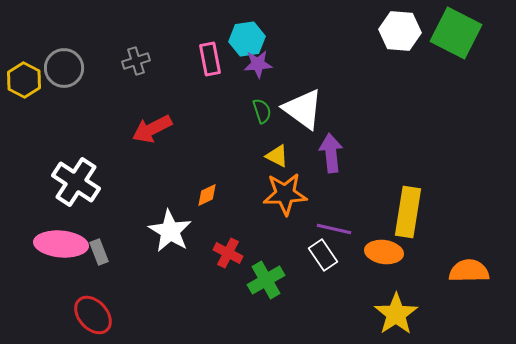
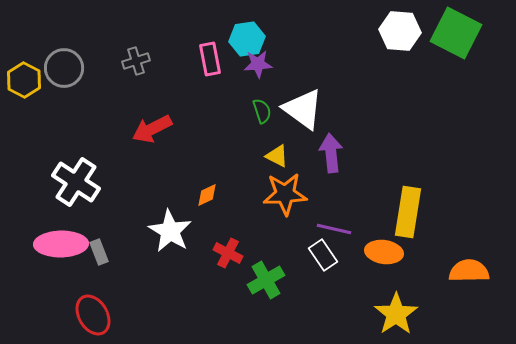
pink ellipse: rotated 6 degrees counterclockwise
red ellipse: rotated 12 degrees clockwise
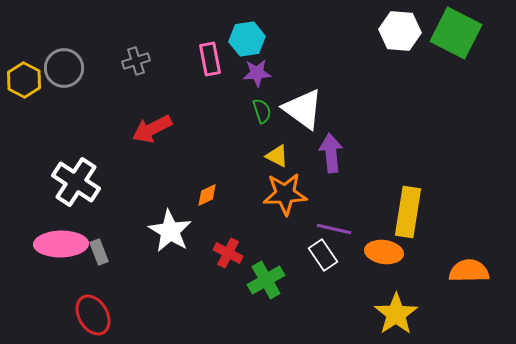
purple star: moved 1 px left, 9 px down
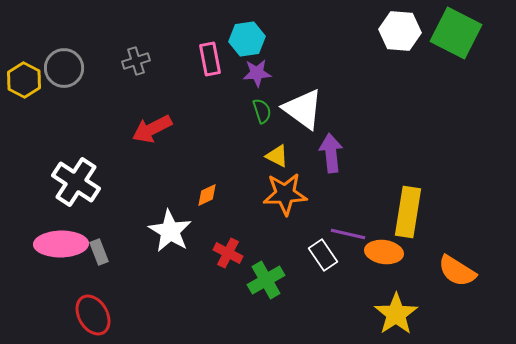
purple line: moved 14 px right, 5 px down
orange semicircle: moved 12 px left; rotated 147 degrees counterclockwise
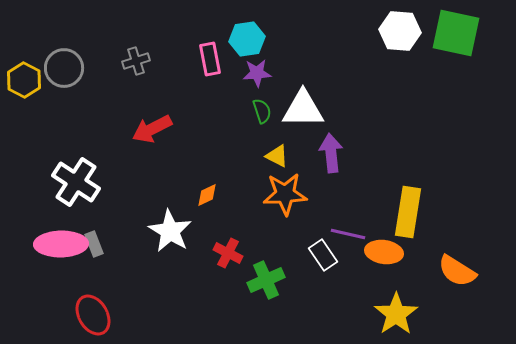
green square: rotated 15 degrees counterclockwise
white triangle: rotated 36 degrees counterclockwise
gray rectangle: moved 5 px left, 8 px up
green cross: rotated 6 degrees clockwise
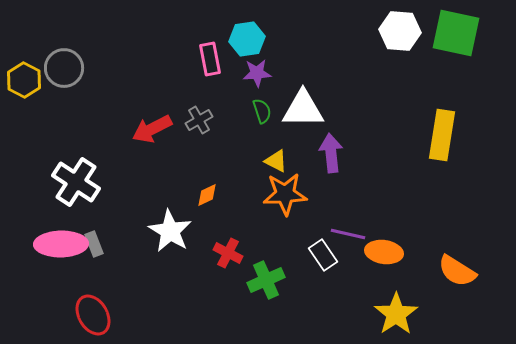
gray cross: moved 63 px right, 59 px down; rotated 12 degrees counterclockwise
yellow triangle: moved 1 px left, 5 px down
yellow rectangle: moved 34 px right, 77 px up
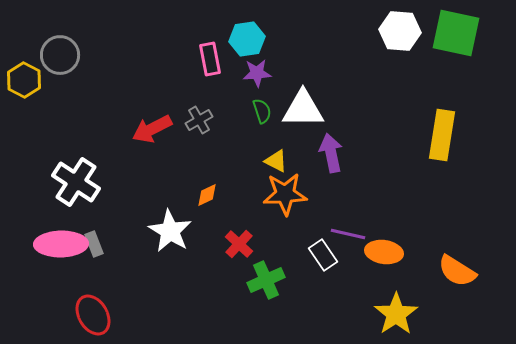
gray circle: moved 4 px left, 13 px up
purple arrow: rotated 6 degrees counterclockwise
red cross: moved 11 px right, 9 px up; rotated 16 degrees clockwise
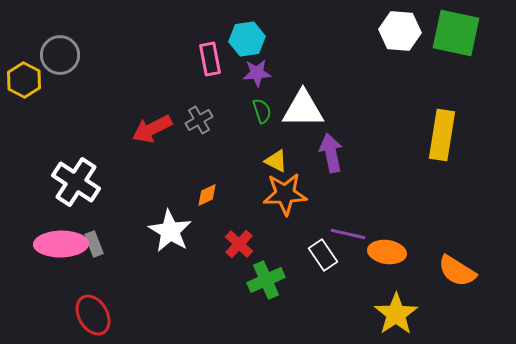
orange ellipse: moved 3 px right
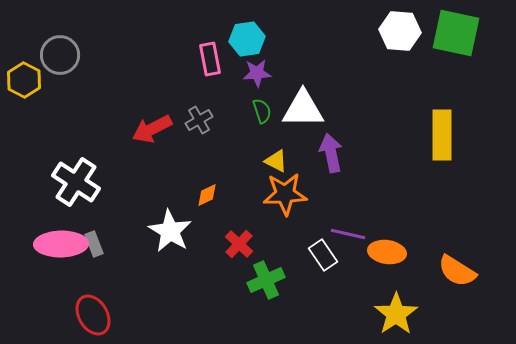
yellow rectangle: rotated 9 degrees counterclockwise
